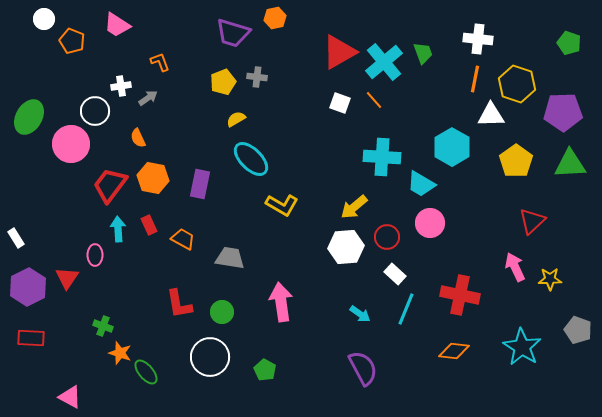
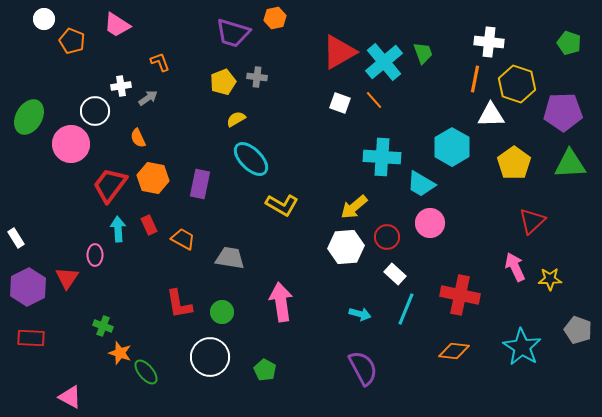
white cross at (478, 39): moved 11 px right, 3 px down
yellow pentagon at (516, 161): moved 2 px left, 2 px down
cyan arrow at (360, 314): rotated 20 degrees counterclockwise
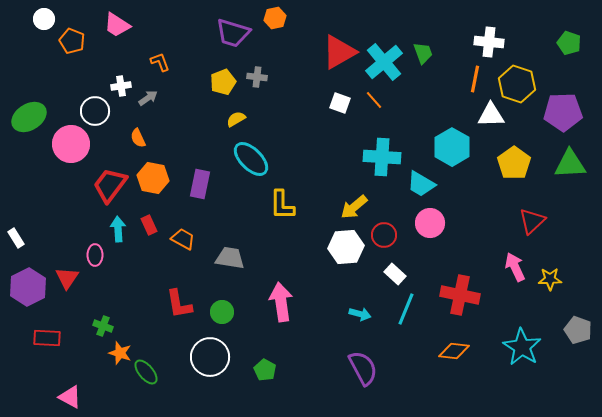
green ellipse at (29, 117): rotated 28 degrees clockwise
yellow L-shape at (282, 205): rotated 60 degrees clockwise
red circle at (387, 237): moved 3 px left, 2 px up
red rectangle at (31, 338): moved 16 px right
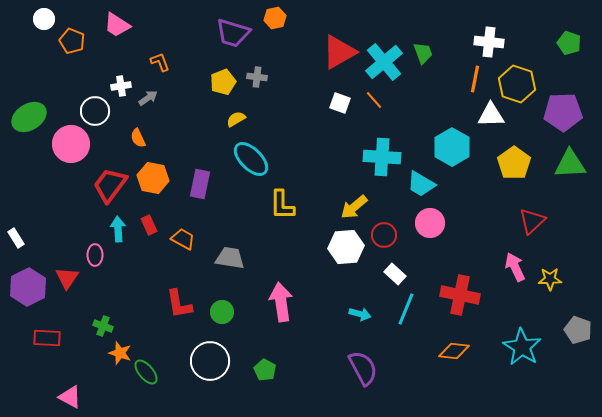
white circle at (210, 357): moved 4 px down
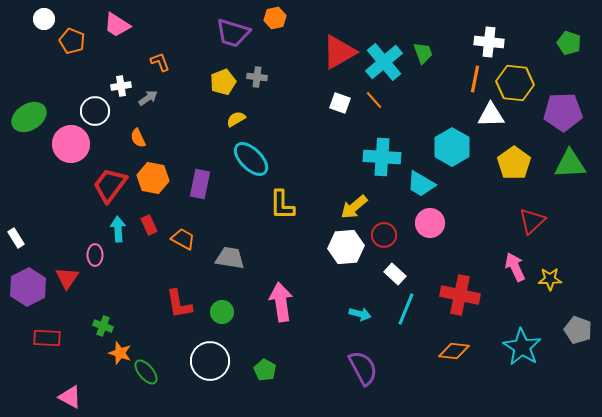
yellow hexagon at (517, 84): moved 2 px left, 1 px up; rotated 12 degrees counterclockwise
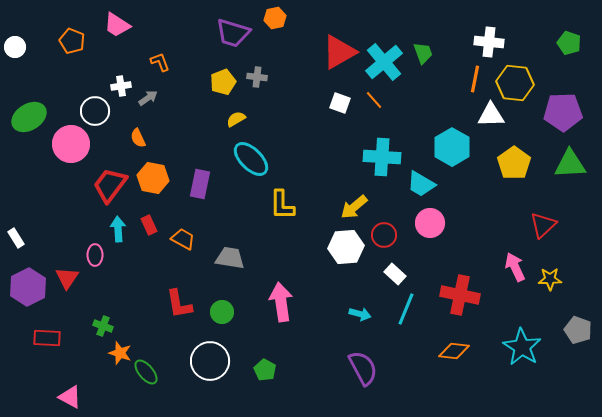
white circle at (44, 19): moved 29 px left, 28 px down
red triangle at (532, 221): moved 11 px right, 4 px down
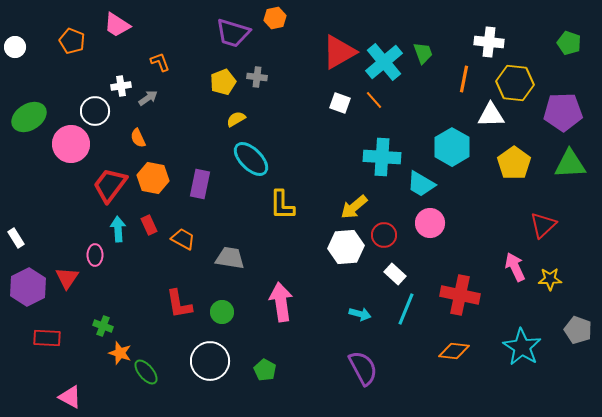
orange line at (475, 79): moved 11 px left
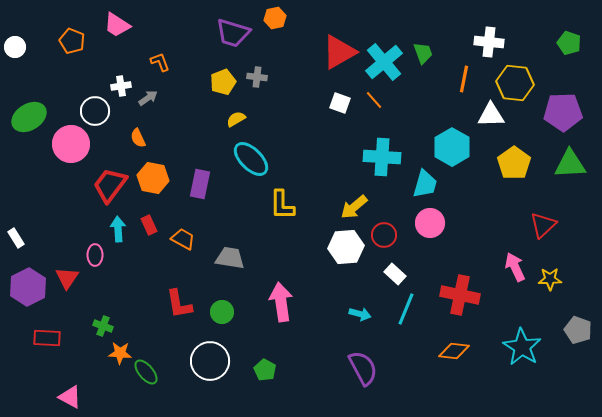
cyan trapezoid at (421, 184): moved 4 px right; rotated 104 degrees counterclockwise
orange star at (120, 353): rotated 15 degrees counterclockwise
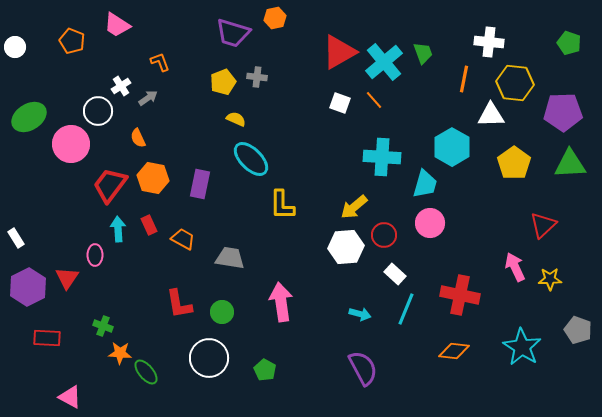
white cross at (121, 86): rotated 24 degrees counterclockwise
white circle at (95, 111): moved 3 px right
yellow semicircle at (236, 119): rotated 54 degrees clockwise
white circle at (210, 361): moved 1 px left, 3 px up
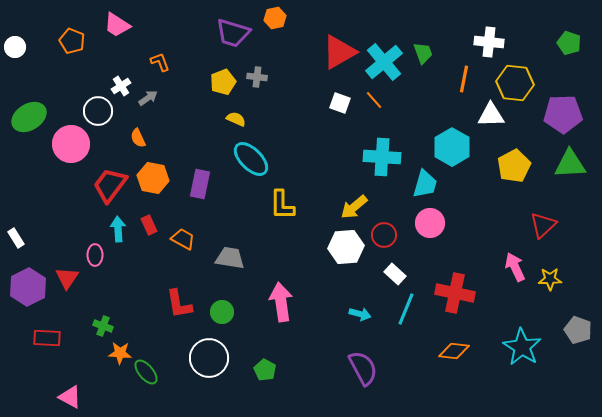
purple pentagon at (563, 112): moved 2 px down
yellow pentagon at (514, 163): moved 3 px down; rotated 8 degrees clockwise
red cross at (460, 295): moved 5 px left, 2 px up
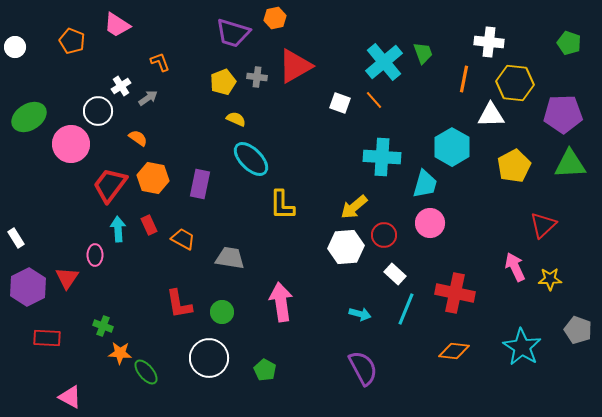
red triangle at (339, 52): moved 44 px left, 14 px down
orange semicircle at (138, 138): rotated 150 degrees clockwise
